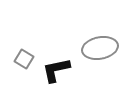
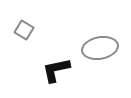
gray square: moved 29 px up
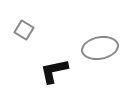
black L-shape: moved 2 px left, 1 px down
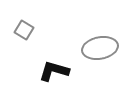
black L-shape: rotated 28 degrees clockwise
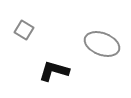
gray ellipse: moved 2 px right, 4 px up; rotated 32 degrees clockwise
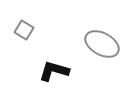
gray ellipse: rotated 8 degrees clockwise
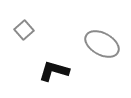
gray square: rotated 18 degrees clockwise
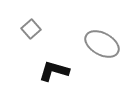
gray square: moved 7 px right, 1 px up
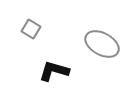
gray square: rotated 18 degrees counterclockwise
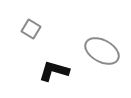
gray ellipse: moved 7 px down
